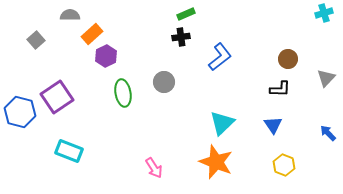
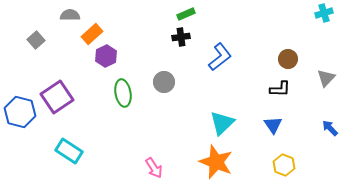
blue arrow: moved 2 px right, 5 px up
cyan rectangle: rotated 12 degrees clockwise
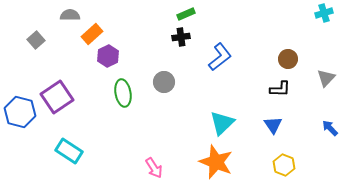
purple hexagon: moved 2 px right
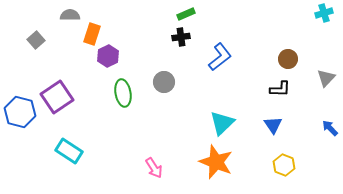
orange rectangle: rotated 30 degrees counterclockwise
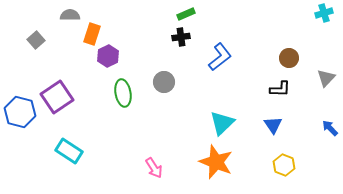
brown circle: moved 1 px right, 1 px up
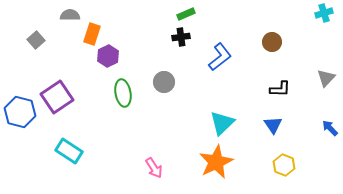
brown circle: moved 17 px left, 16 px up
orange star: rotated 24 degrees clockwise
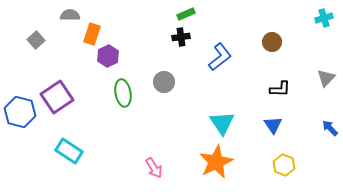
cyan cross: moved 5 px down
cyan triangle: rotated 20 degrees counterclockwise
